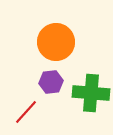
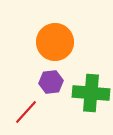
orange circle: moved 1 px left
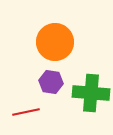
purple hexagon: rotated 15 degrees clockwise
red line: rotated 36 degrees clockwise
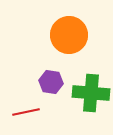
orange circle: moved 14 px right, 7 px up
